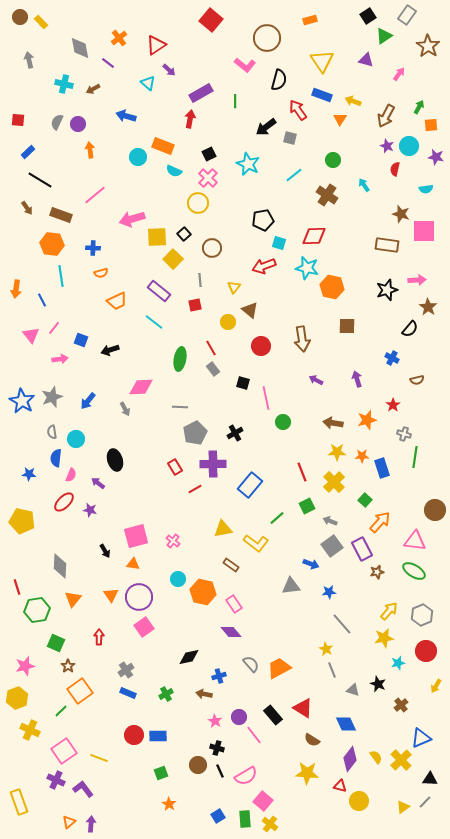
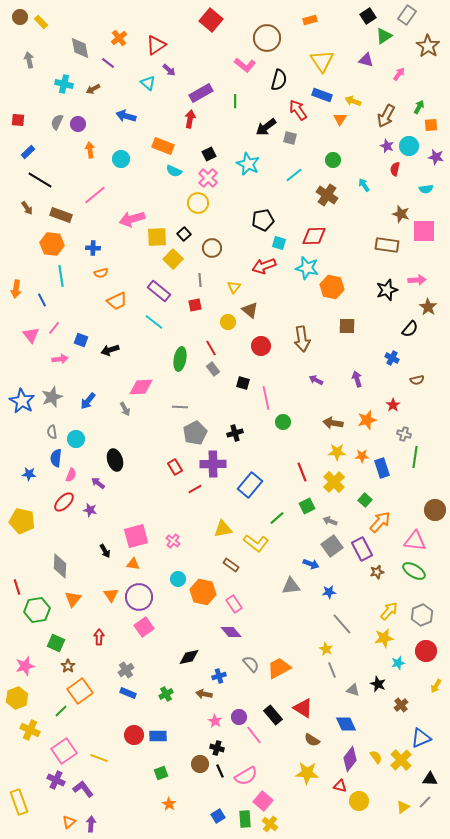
cyan circle at (138, 157): moved 17 px left, 2 px down
black cross at (235, 433): rotated 14 degrees clockwise
brown circle at (198, 765): moved 2 px right, 1 px up
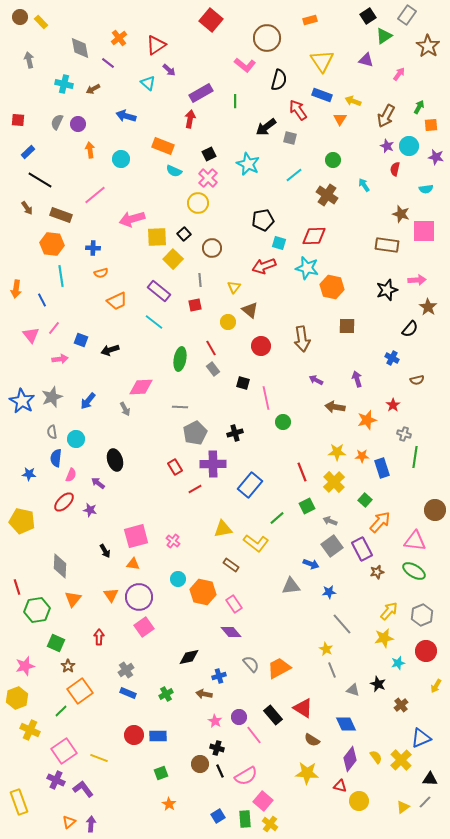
brown arrow at (333, 423): moved 2 px right, 16 px up
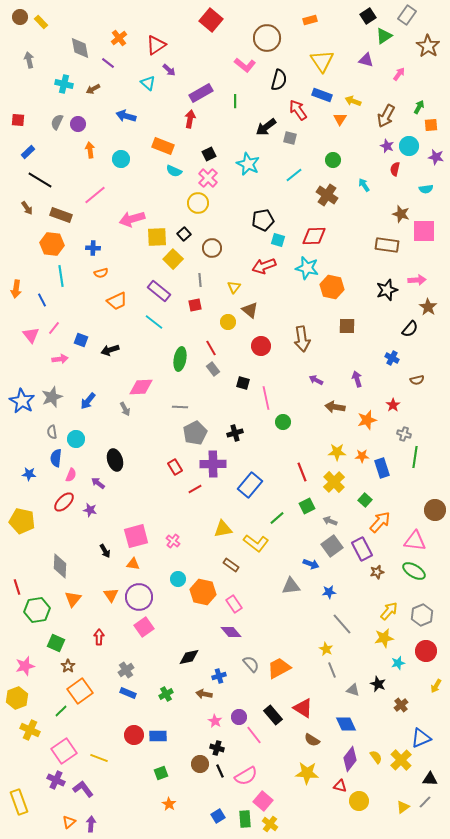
cyan square at (279, 243): moved 1 px left, 3 px up
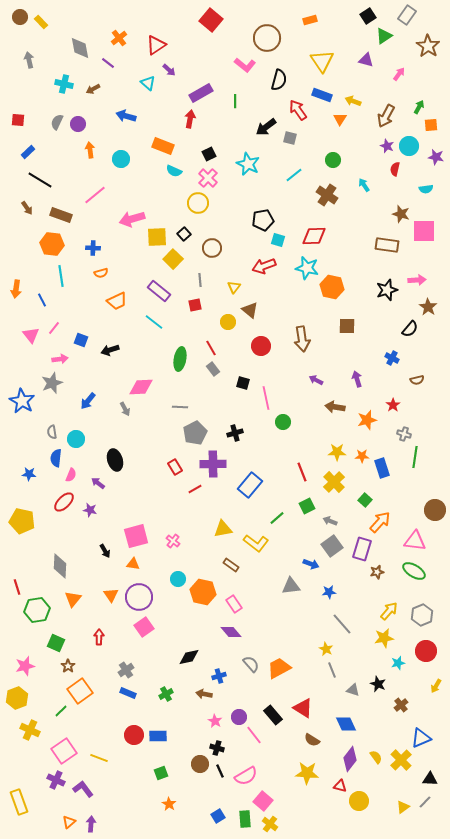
gray star at (52, 397): moved 14 px up
purple rectangle at (362, 549): rotated 45 degrees clockwise
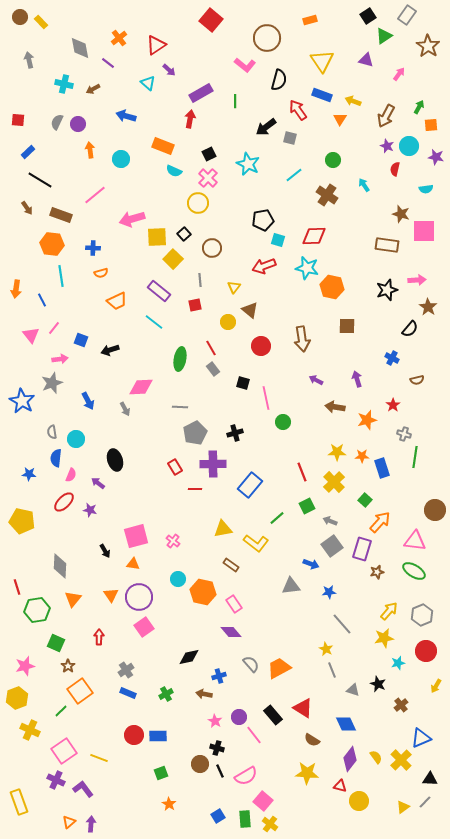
blue arrow at (88, 401): rotated 66 degrees counterclockwise
red line at (195, 489): rotated 32 degrees clockwise
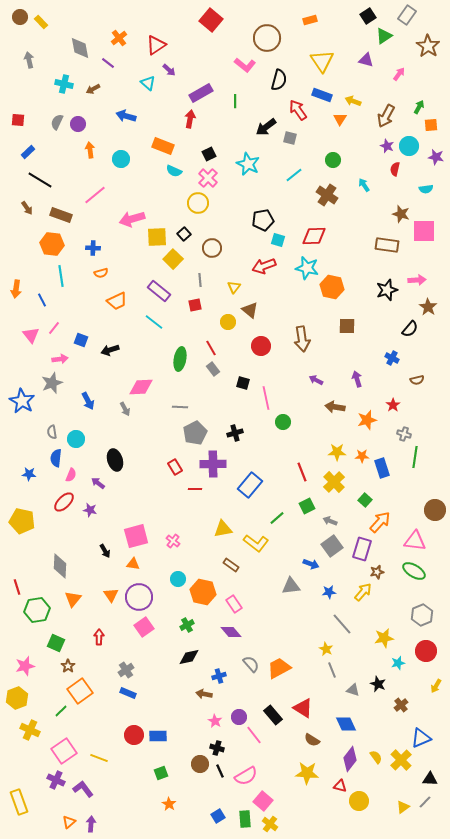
yellow arrow at (389, 611): moved 26 px left, 19 px up
green cross at (166, 694): moved 21 px right, 69 px up
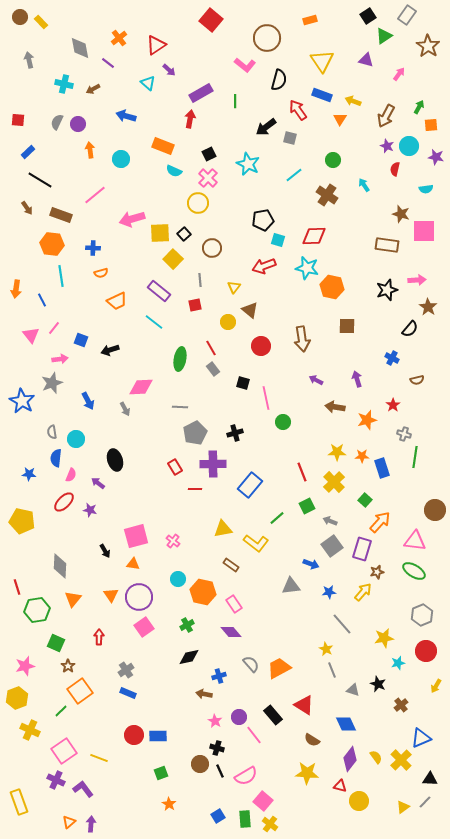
yellow square at (157, 237): moved 3 px right, 4 px up
red triangle at (303, 708): moved 1 px right, 3 px up
